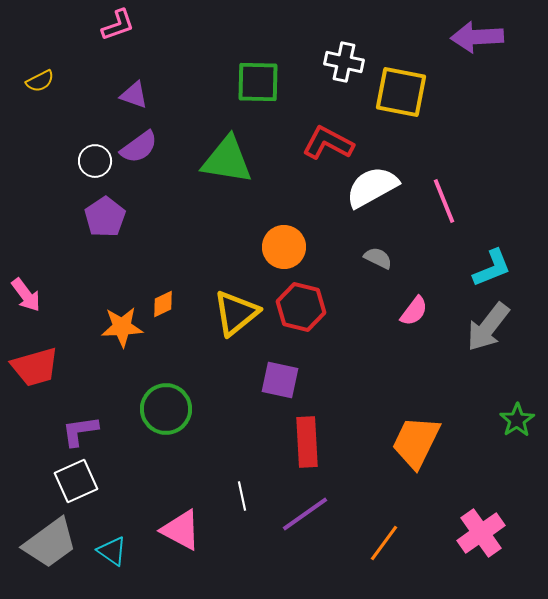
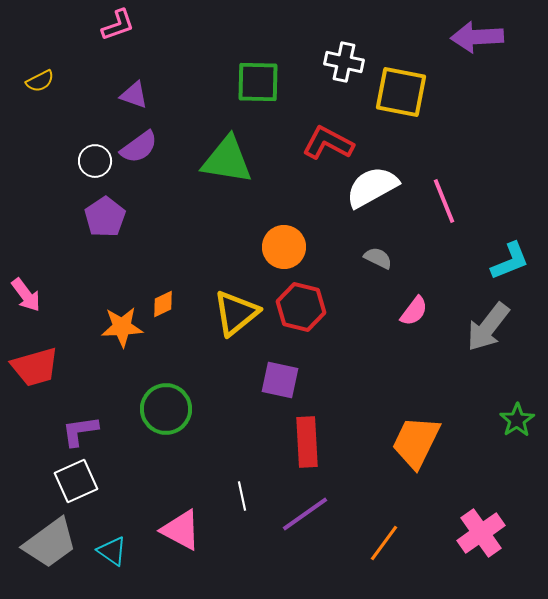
cyan L-shape: moved 18 px right, 7 px up
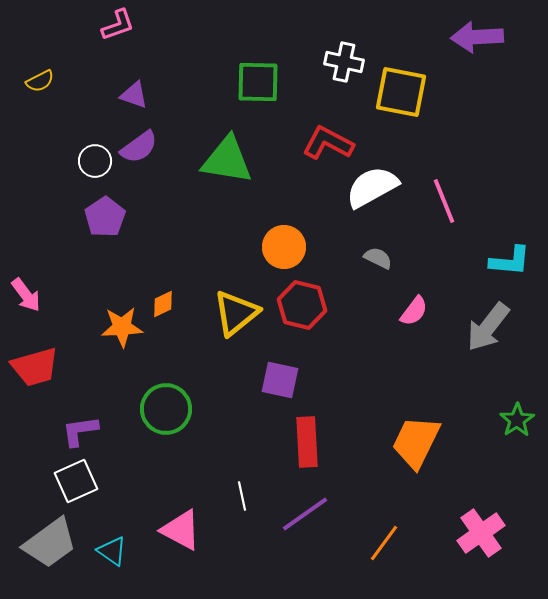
cyan L-shape: rotated 27 degrees clockwise
red hexagon: moved 1 px right, 2 px up
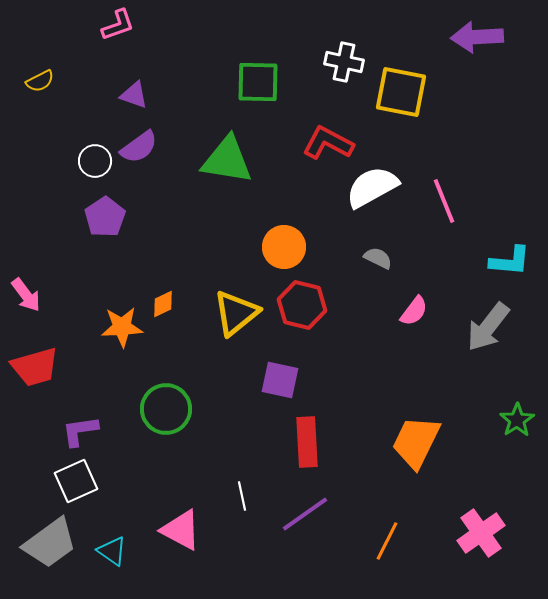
orange line: moved 3 px right, 2 px up; rotated 9 degrees counterclockwise
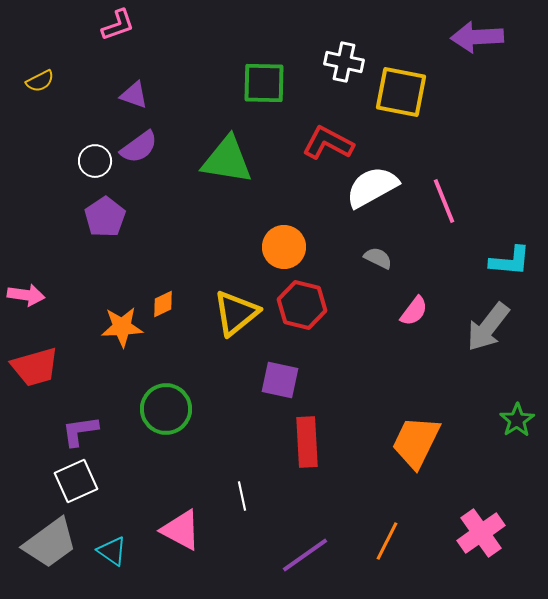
green square: moved 6 px right, 1 px down
pink arrow: rotated 45 degrees counterclockwise
purple line: moved 41 px down
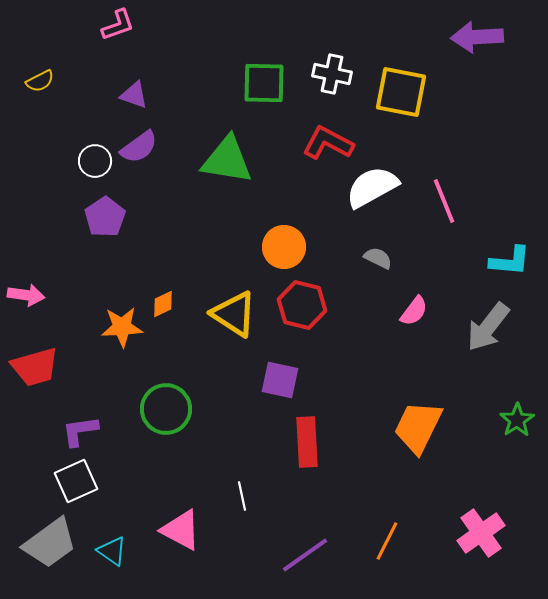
white cross: moved 12 px left, 12 px down
yellow triangle: moved 2 px left, 1 px down; rotated 48 degrees counterclockwise
orange trapezoid: moved 2 px right, 15 px up
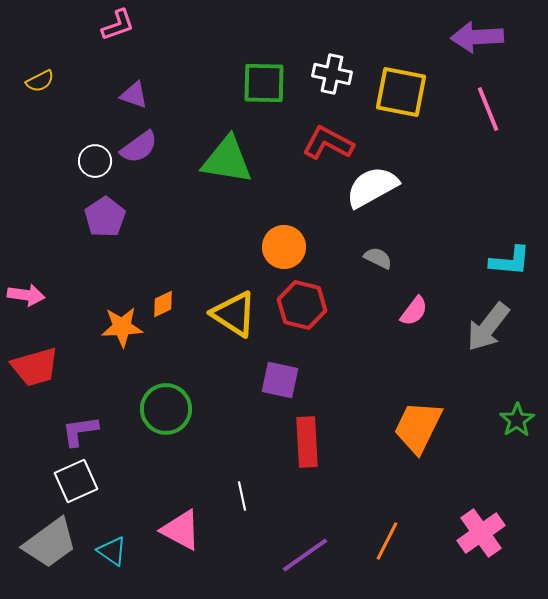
pink line: moved 44 px right, 92 px up
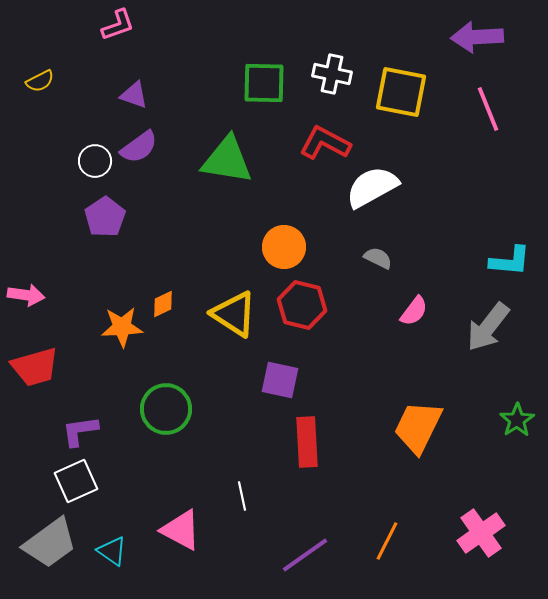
red L-shape: moved 3 px left
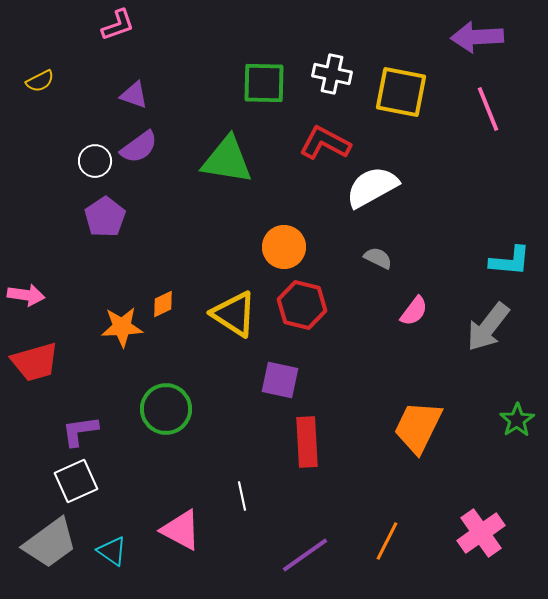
red trapezoid: moved 5 px up
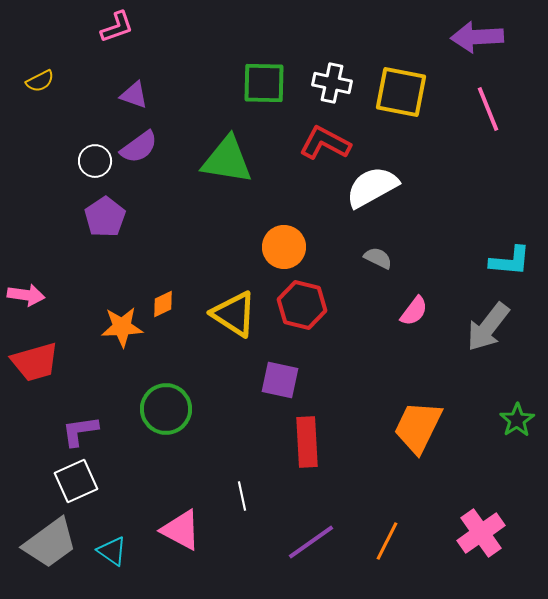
pink L-shape: moved 1 px left, 2 px down
white cross: moved 9 px down
purple line: moved 6 px right, 13 px up
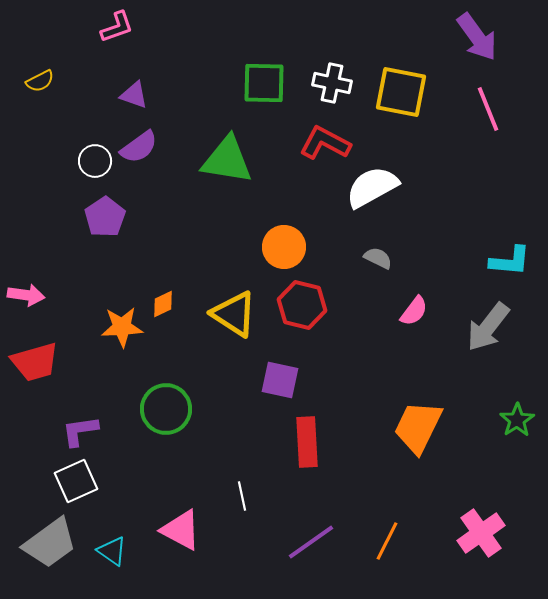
purple arrow: rotated 123 degrees counterclockwise
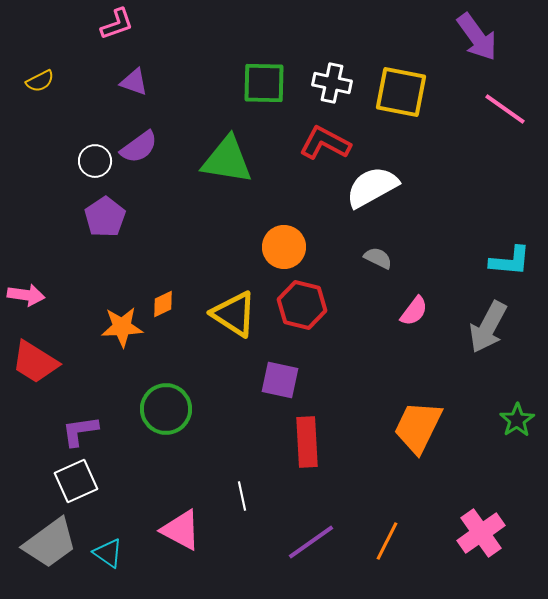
pink L-shape: moved 3 px up
purple triangle: moved 13 px up
pink line: moved 17 px right; rotated 33 degrees counterclockwise
gray arrow: rotated 10 degrees counterclockwise
red trapezoid: rotated 48 degrees clockwise
cyan triangle: moved 4 px left, 2 px down
